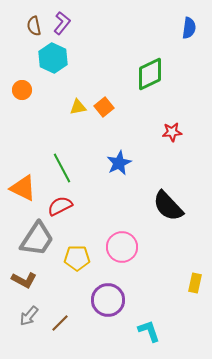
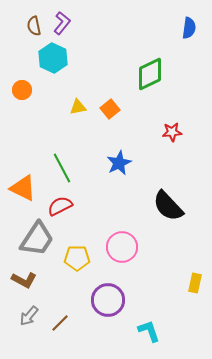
orange square: moved 6 px right, 2 px down
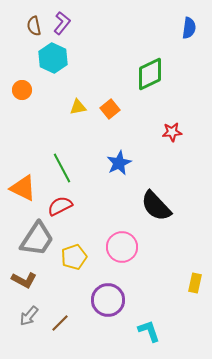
black semicircle: moved 12 px left
yellow pentagon: moved 3 px left, 1 px up; rotated 20 degrees counterclockwise
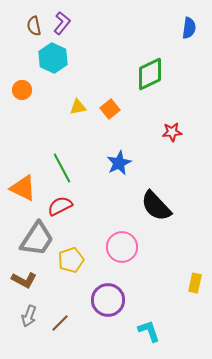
yellow pentagon: moved 3 px left, 3 px down
gray arrow: rotated 20 degrees counterclockwise
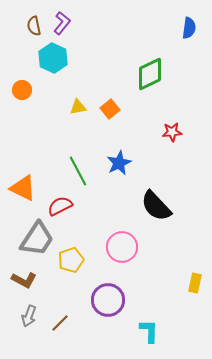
green line: moved 16 px right, 3 px down
cyan L-shape: rotated 20 degrees clockwise
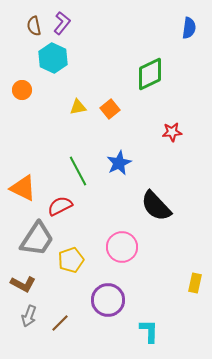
brown L-shape: moved 1 px left, 4 px down
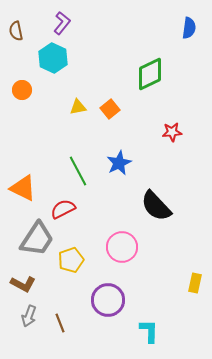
brown semicircle: moved 18 px left, 5 px down
red semicircle: moved 3 px right, 3 px down
brown line: rotated 66 degrees counterclockwise
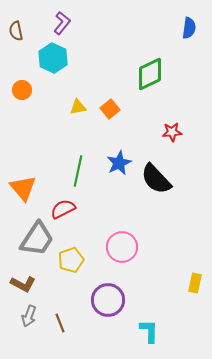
green line: rotated 40 degrees clockwise
orange triangle: rotated 24 degrees clockwise
black semicircle: moved 27 px up
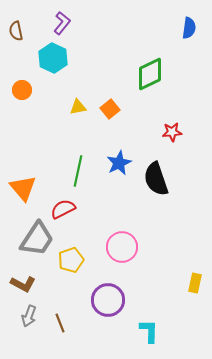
black semicircle: rotated 24 degrees clockwise
